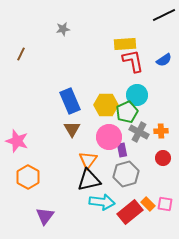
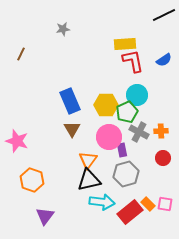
orange hexagon: moved 4 px right, 3 px down; rotated 10 degrees counterclockwise
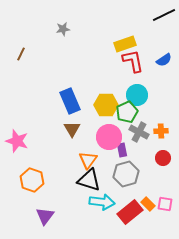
yellow rectangle: rotated 15 degrees counterclockwise
black triangle: rotated 30 degrees clockwise
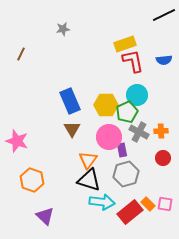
blue semicircle: rotated 28 degrees clockwise
purple triangle: rotated 24 degrees counterclockwise
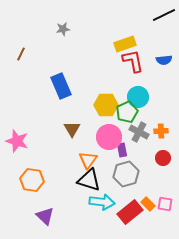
cyan circle: moved 1 px right, 2 px down
blue rectangle: moved 9 px left, 15 px up
orange hexagon: rotated 10 degrees counterclockwise
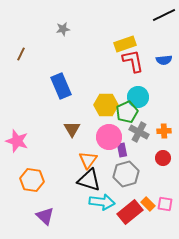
orange cross: moved 3 px right
